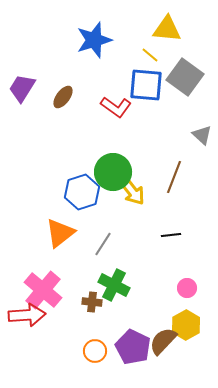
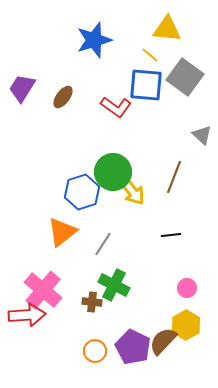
orange triangle: moved 2 px right, 1 px up
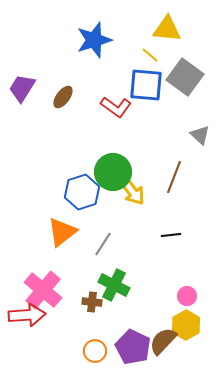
gray triangle: moved 2 px left
pink circle: moved 8 px down
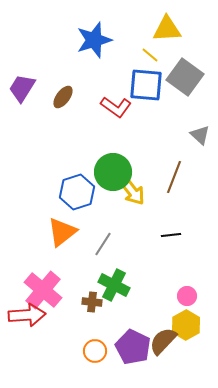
yellow triangle: rotated 8 degrees counterclockwise
blue hexagon: moved 5 px left
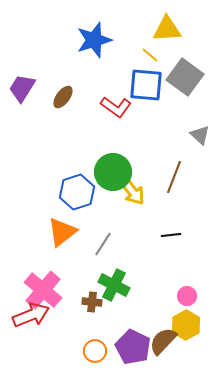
red arrow: moved 4 px right; rotated 18 degrees counterclockwise
